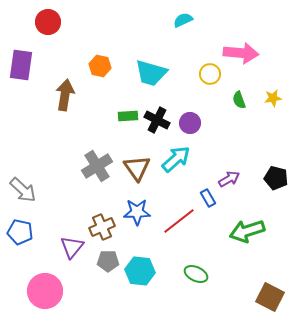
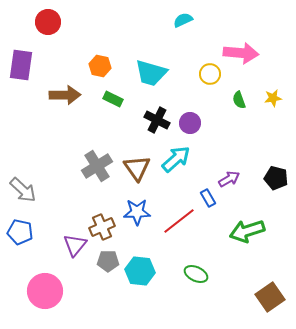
brown arrow: rotated 80 degrees clockwise
green rectangle: moved 15 px left, 17 px up; rotated 30 degrees clockwise
purple triangle: moved 3 px right, 2 px up
brown square: rotated 28 degrees clockwise
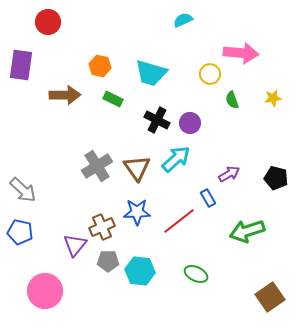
green semicircle: moved 7 px left
purple arrow: moved 5 px up
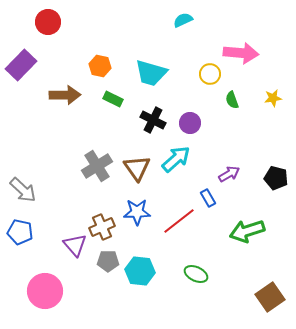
purple rectangle: rotated 36 degrees clockwise
black cross: moved 4 px left
purple triangle: rotated 20 degrees counterclockwise
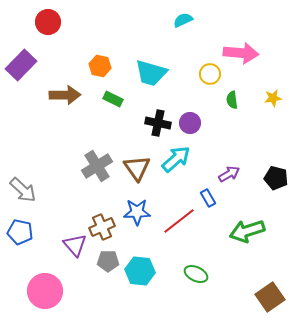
green semicircle: rotated 12 degrees clockwise
black cross: moved 5 px right, 3 px down; rotated 15 degrees counterclockwise
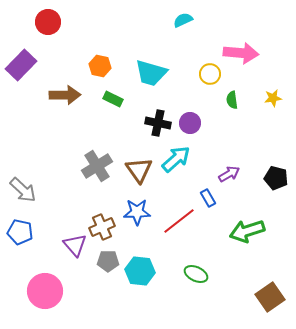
brown triangle: moved 2 px right, 2 px down
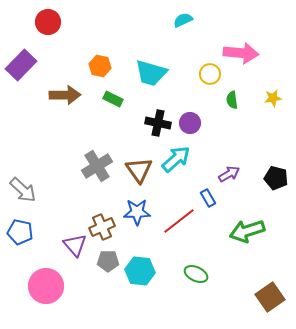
pink circle: moved 1 px right, 5 px up
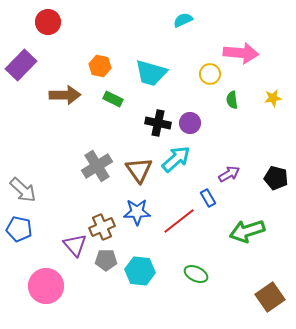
blue pentagon: moved 1 px left, 3 px up
gray pentagon: moved 2 px left, 1 px up
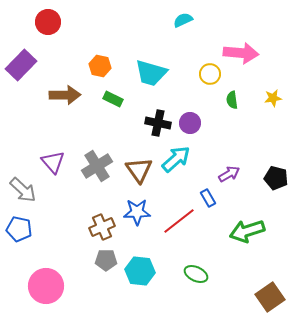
purple triangle: moved 22 px left, 83 px up
